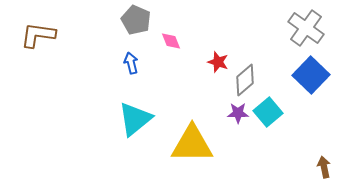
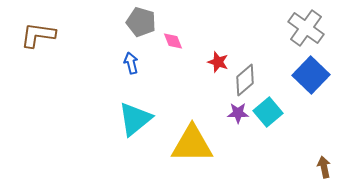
gray pentagon: moved 5 px right, 2 px down; rotated 8 degrees counterclockwise
pink diamond: moved 2 px right
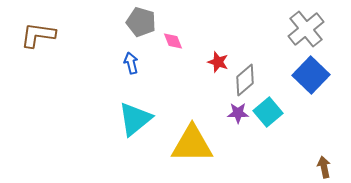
gray cross: moved 1 px down; rotated 15 degrees clockwise
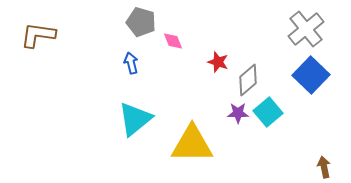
gray diamond: moved 3 px right
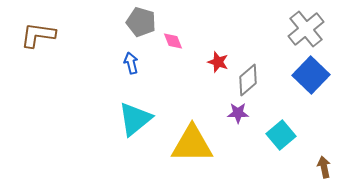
cyan square: moved 13 px right, 23 px down
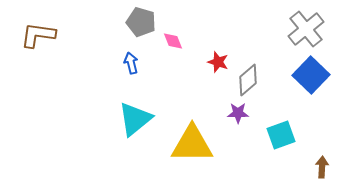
cyan square: rotated 20 degrees clockwise
brown arrow: moved 2 px left; rotated 15 degrees clockwise
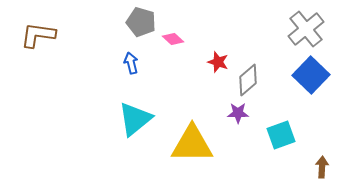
pink diamond: moved 2 px up; rotated 25 degrees counterclockwise
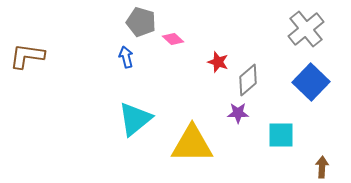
brown L-shape: moved 11 px left, 21 px down
blue arrow: moved 5 px left, 6 px up
blue square: moved 7 px down
cyan square: rotated 20 degrees clockwise
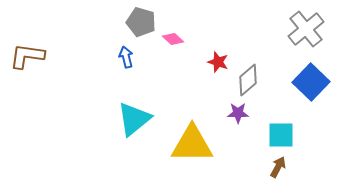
cyan triangle: moved 1 px left
brown arrow: moved 44 px left; rotated 25 degrees clockwise
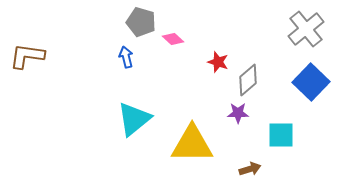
brown arrow: moved 28 px left, 2 px down; rotated 45 degrees clockwise
